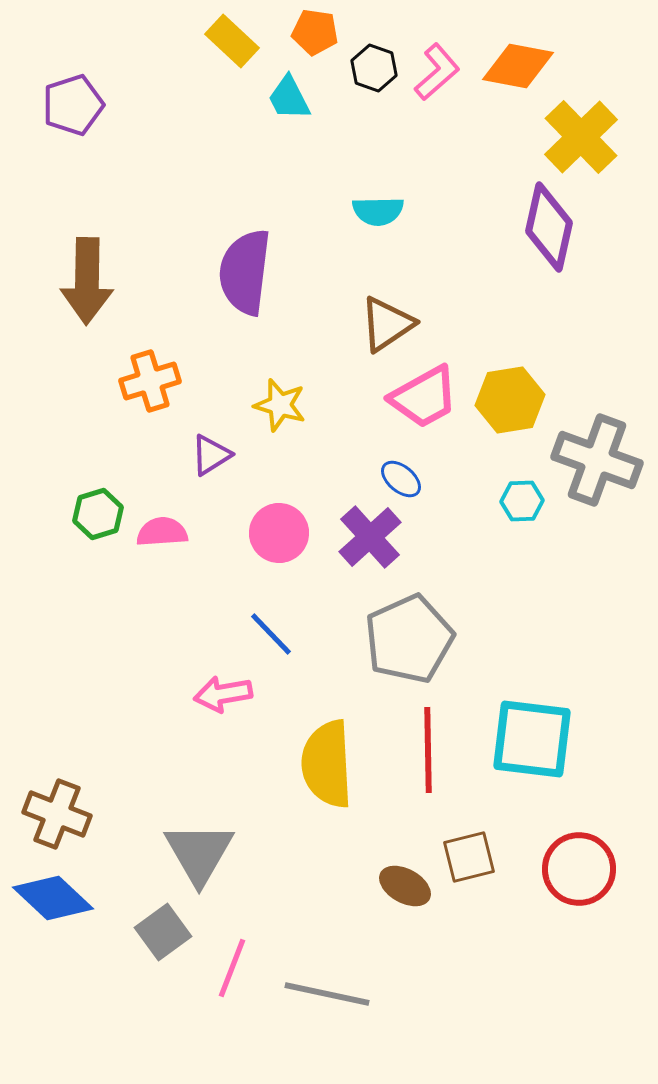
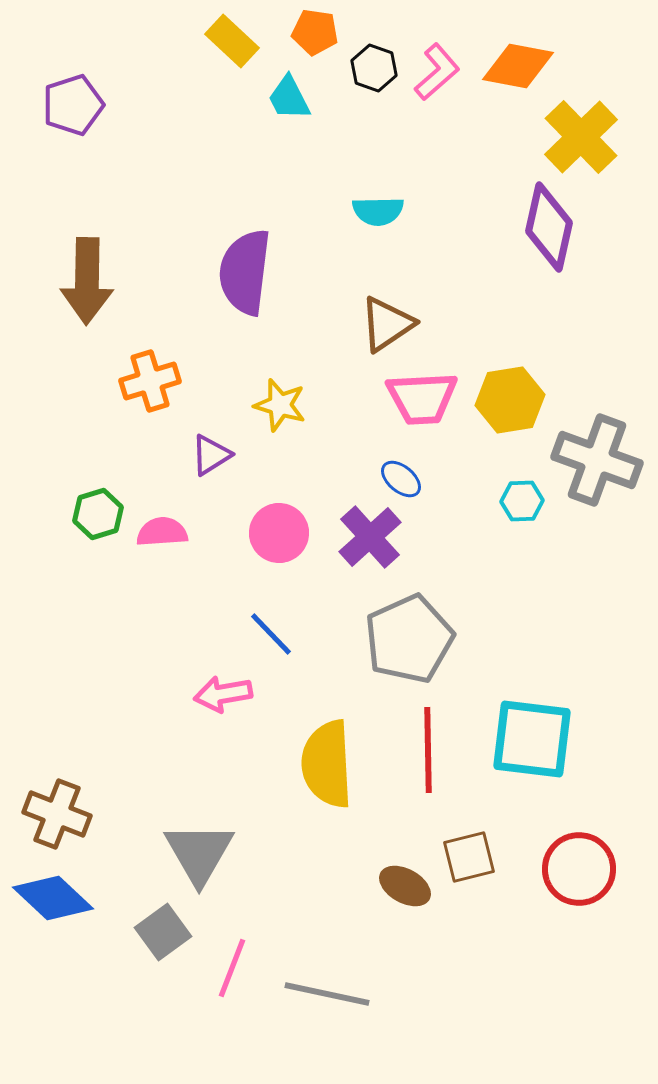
pink trapezoid: moved 2 px left, 1 px down; rotated 26 degrees clockwise
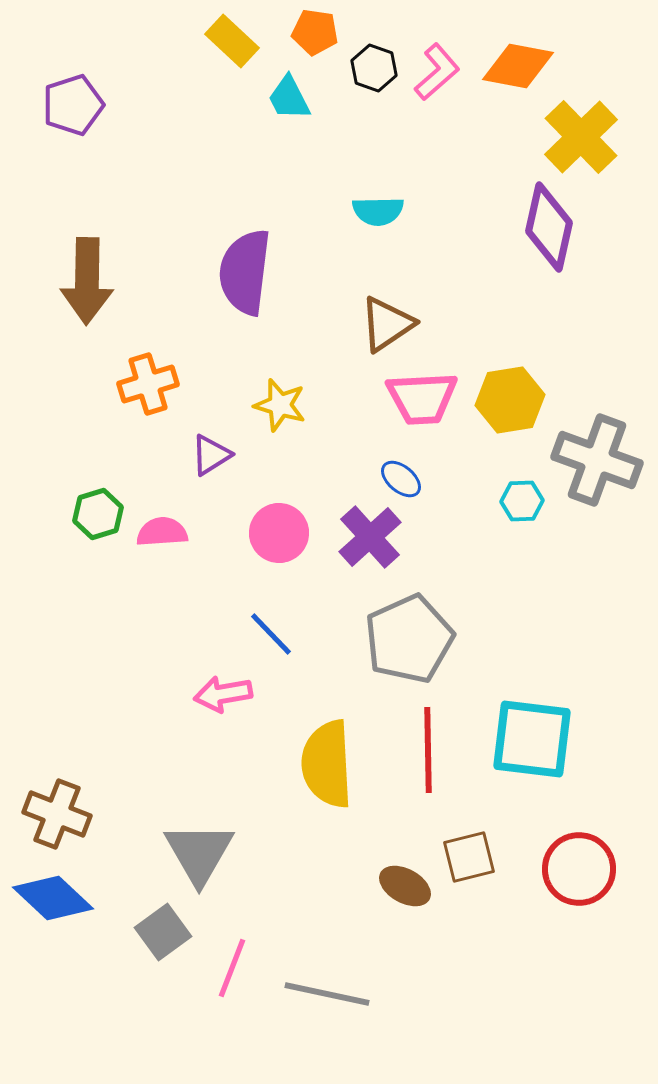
orange cross: moved 2 px left, 3 px down
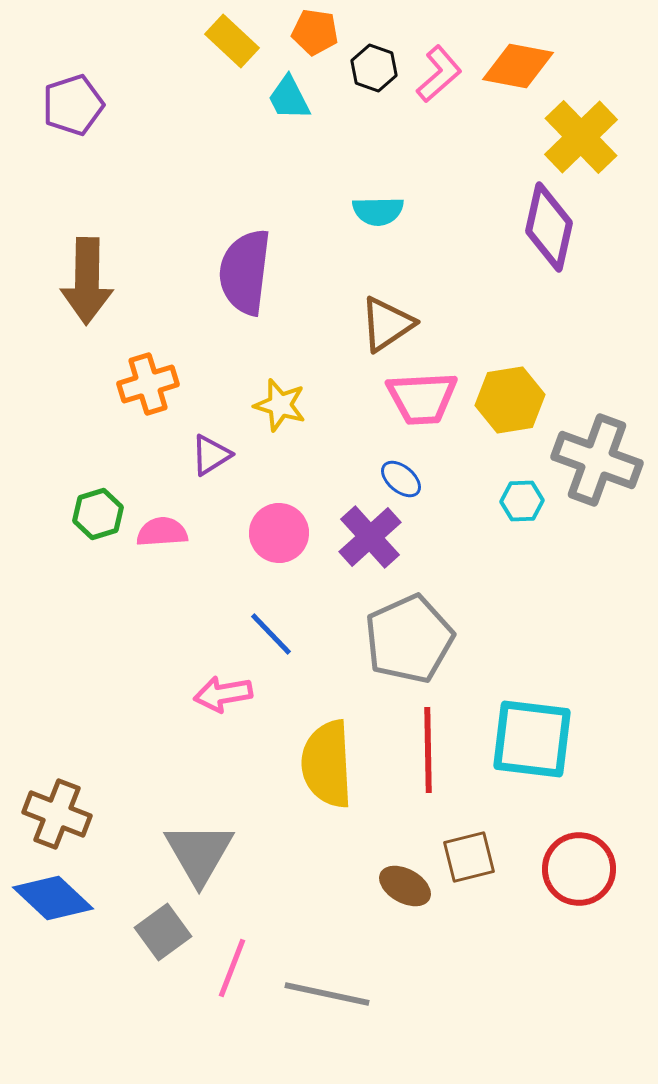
pink L-shape: moved 2 px right, 2 px down
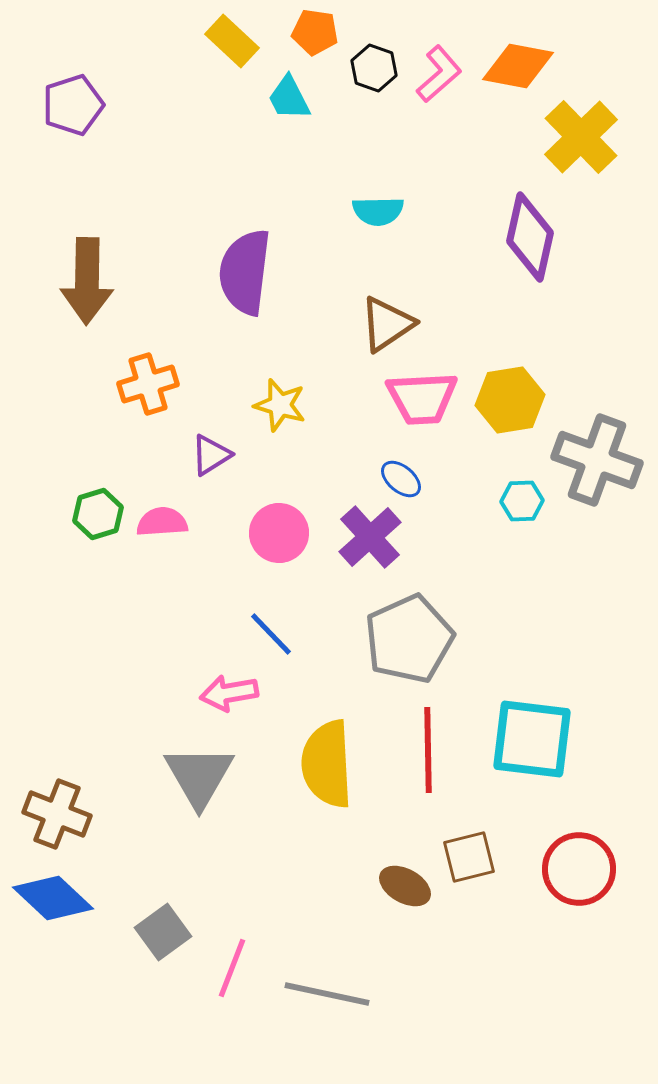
purple diamond: moved 19 px left, 10 px down
pink semicircle: moved 10 px up
pink arrow: moved 6 px right, 1 px up
gray triangle: moved 77 px up
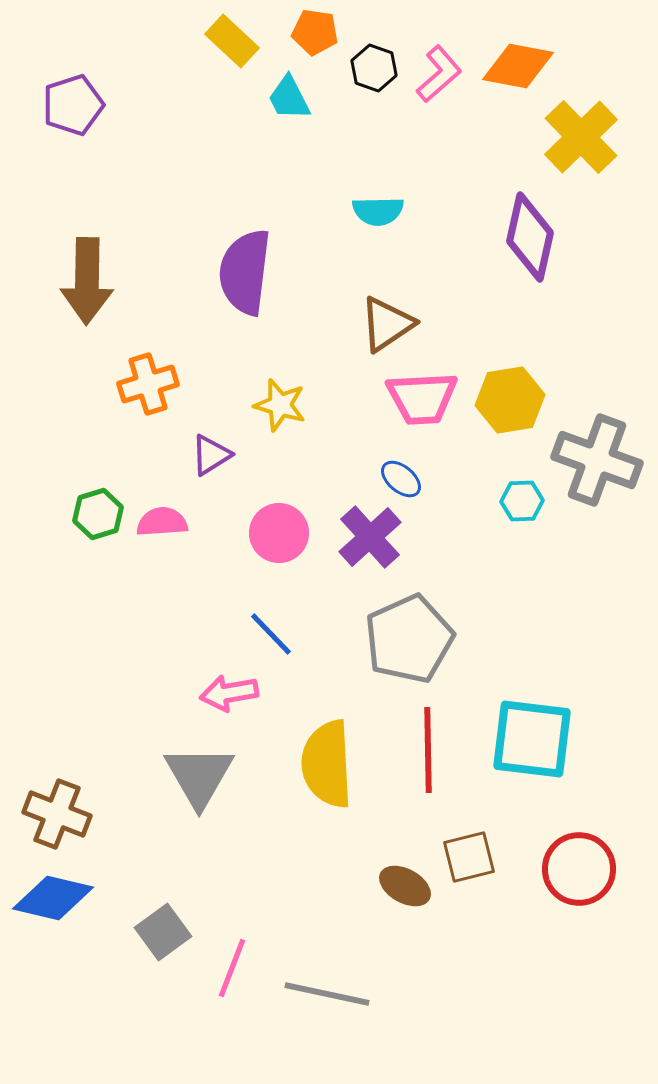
blue diamond: rotated 30 degrees counterclockwise
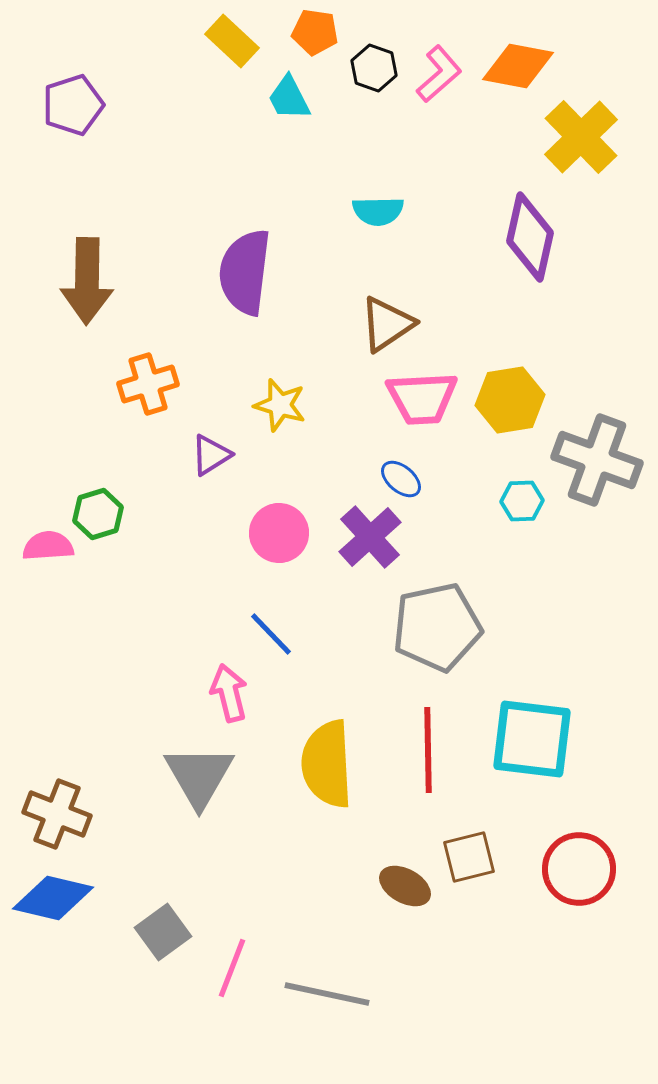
pink semicircle: moved 114 px left, 24 px down
gray pentagon: moved 28 px right, 12 px up; rotated 12 degrees clockwise
pink arrow: rotated 86 degrees clockwise
